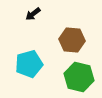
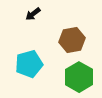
brown hexagon: rotated 15 degrees counterclockwise
green hexagon: rotated 16 degrees clockwise
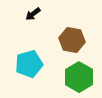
brown hexagon: rotated 20 degrees clockwise
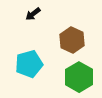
brown hexagon: rotated 15 degrees clockwise
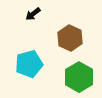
brown hexagon: moved 2 px left, 2 px up
